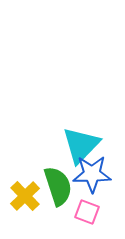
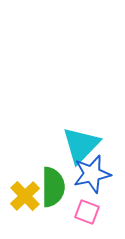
blue star: rotated 12 degrees counterclockwise
green semicircle: moved 5 px left, 1 px down; rotated 18 degrees clockwise
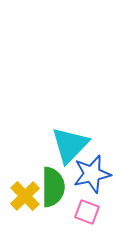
cyan triangle: moved 11 px left
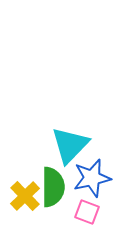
blue star: moved 4 px down
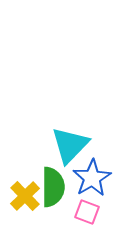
blue star: rotated 18 degrees counterclockwise
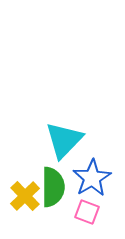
cyan triangle: moved 6 px left, 5 px up
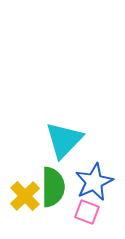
blue star: moved 2 px right, 4 px down; rotated 6 degrees clockwise
